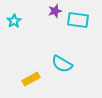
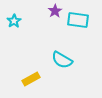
purple star: rotated 16 degrees counterclockwise
cyan semicircle: moved 4 px up
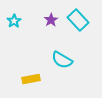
purple star: moved 4 px left, 9 px down
cyan rectangle: rotated 40 degrees clockwise
yellow rectangle: rotated 18 degrees clockwise
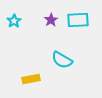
cyan rectangle: rotated 50 degrees counterclockwise
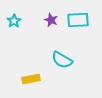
purple star: rotated 16 degrees counterclockwise
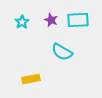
cyan star: moved 8 px right, 1 px down
cyan semicircle: moved 8 px up
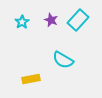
cyan rectangle: rotated 45 degrees counterclockwise
cyan semicircle: moved 1 px right, 8 px down
